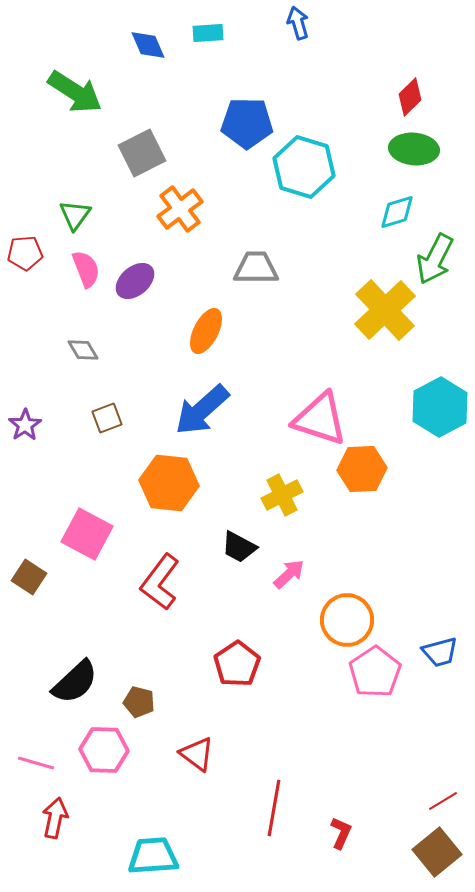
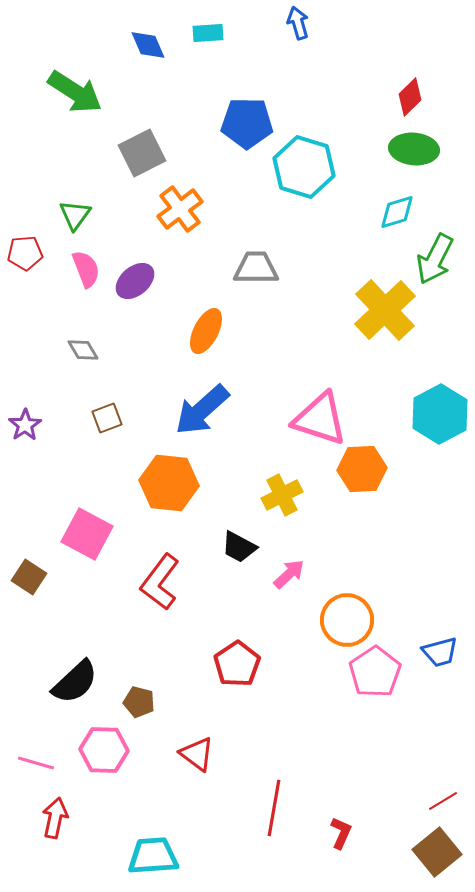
cyan hexagon at (440, 407): moved 7 px down
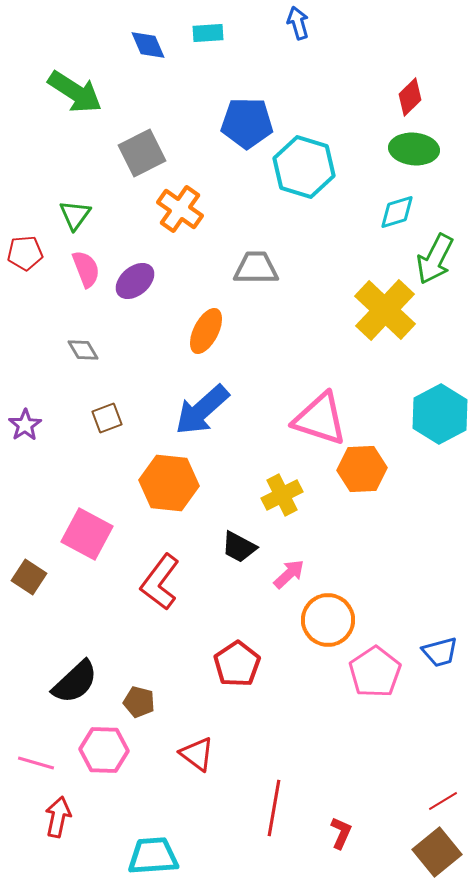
orange cross at (180, 209): rotated 18 degrees counterclockwise
yellow cross at (385, 310): rotated 4 degrees counterclockwise
orange circle at (347, 620): moved 19 px left
red arrow at (55, 818): moved 3 px right, 1 px up
